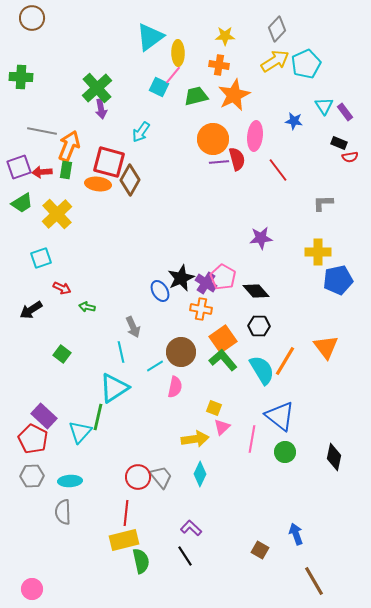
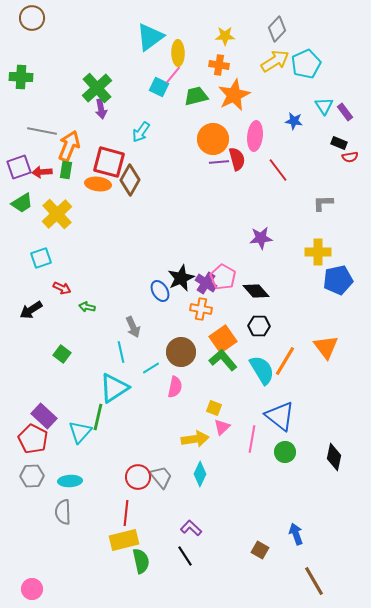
cyan line at (155, 366): moved 4 px left, 2 px down
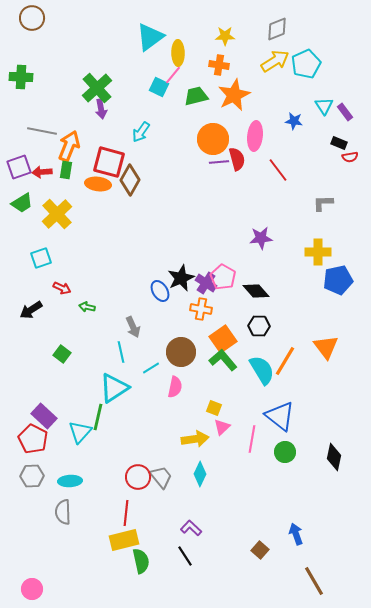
gray diamond at (277, 29): rotated 25 degrees clockwise
brown square at (260, 550): rotated 12 degrees clockwise
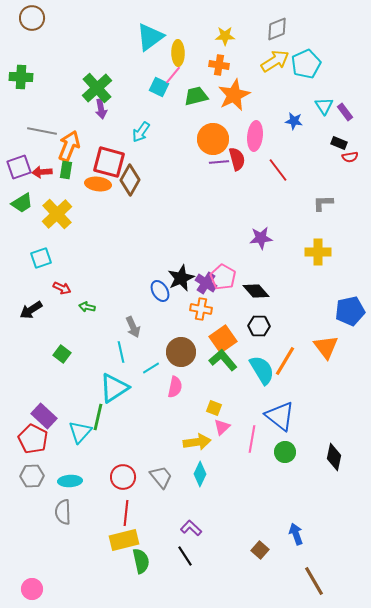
blue pentagon at (338, 280): moved 12 px right, 31 px down
yellow arrow at (195, 439): moved 2 px right, 3 px down
red circle at (138, 477): moved 15 px left
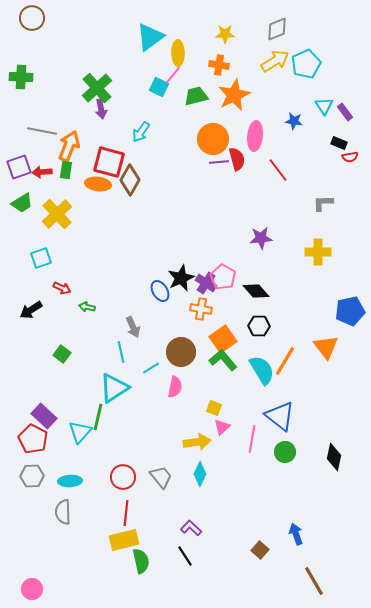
yellow star at (225, 36): moved 2 px up
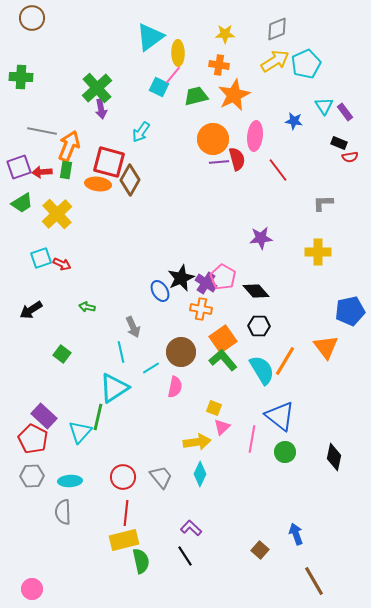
red arrow at (62, 288): moved 24 px up
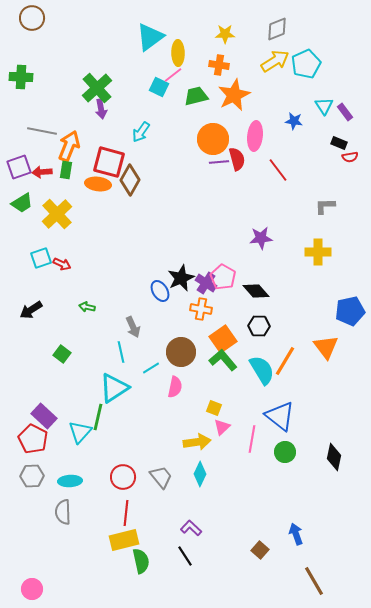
pink line at (173, 75): rotated 12 degrees clockwise
gray L-shape at (323, 203): moved 2 px right, 3 px down
